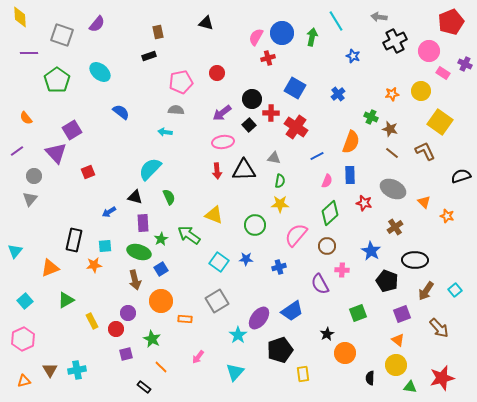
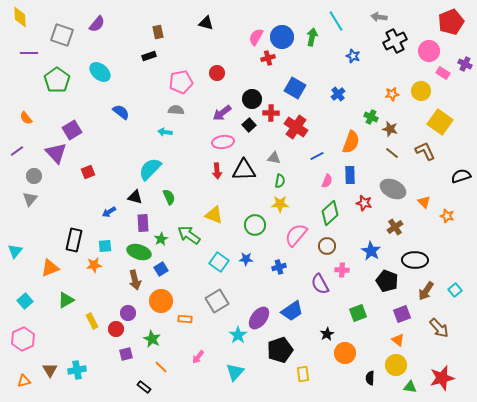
blue circle at (282, 33): moved 4 px down
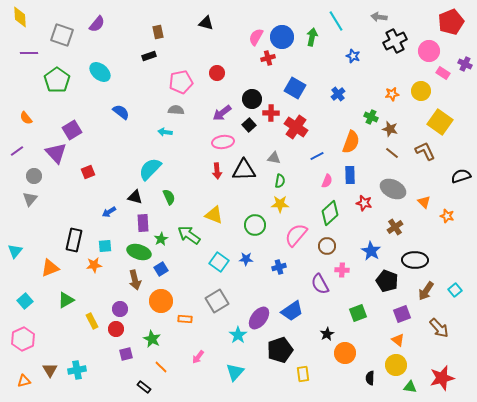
purple circle at (128, 313): moved 8 px left, 4 px up
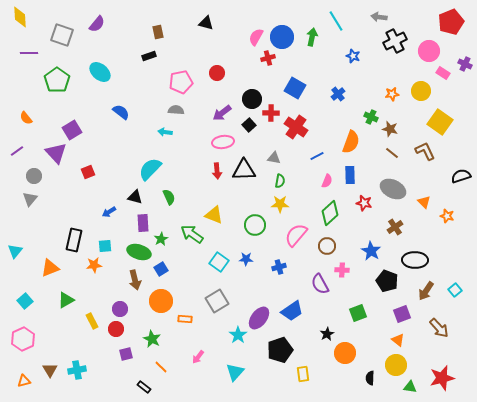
green arrow at (189, 235): moved 3 px right, 1 px up
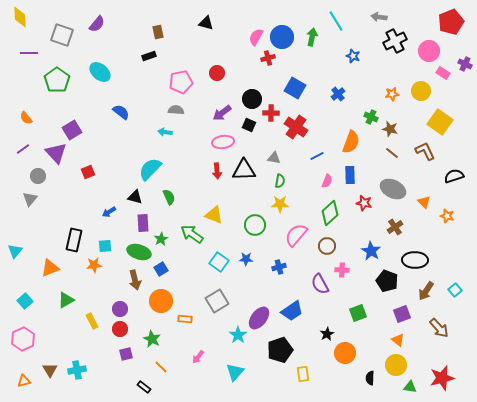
black square at (249, 125): rotated 24 degrees counterclockwise
purple line at (17, 151): moved 6 px right, 2 px up
gray circle at (34, 176): moved 4 px right
black semicircle at (461, 176): moved 7 px left
red circle at (116, 329): moved 4 px right
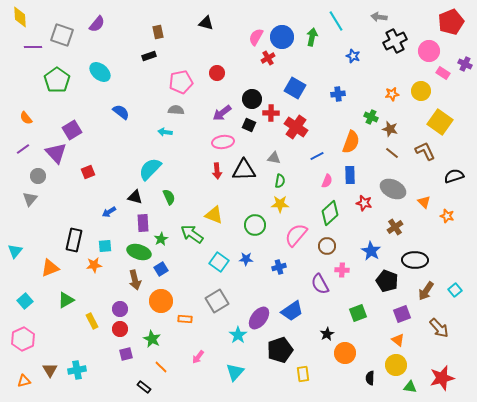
purple line at (29, 53): moved 4 px right, 6 px up
red cross at (268, 58): rotated 16 degrees counterclockwise
blue cross at (338, 94): rotated 32 degrees clockwise
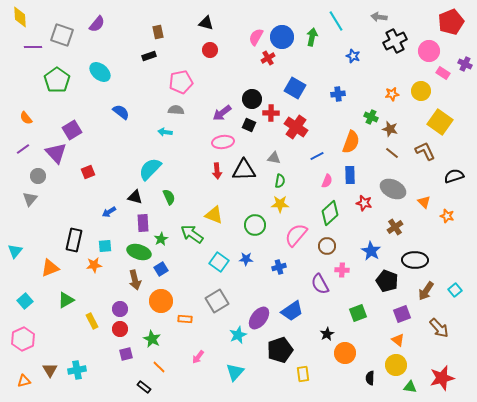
red circle at (217, 73): moved 7 px left, 23 px up
cyan star at (238, 335): rotated 12 degrees clockwise
orange line at (161, 367): moved 2 px left
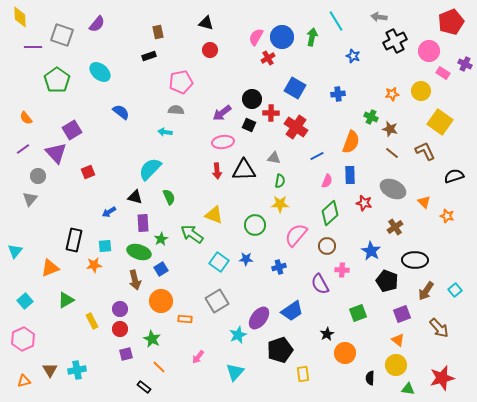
green triangle at (410, 387): moved 2 px left, 2 px down
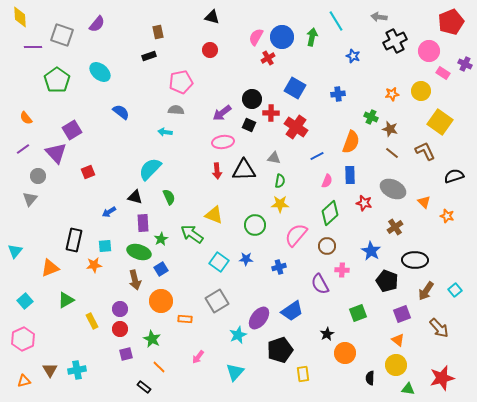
black triangle at (206, 23): moved 6 px right, 6 px up
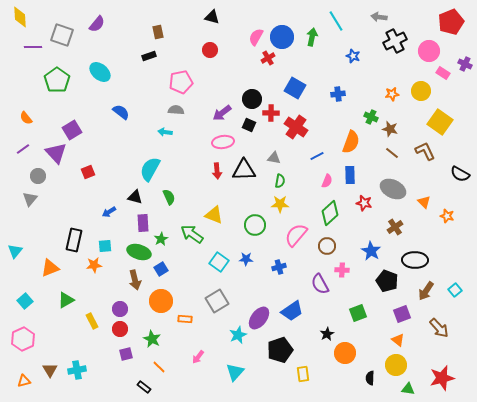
cyan semicircle at (150, 169): rotated 15 degrees counterclockwise
black semicircle at (454, 176): moved 6 px right, 2 px up; rotated 132 degrees counterclockwise
